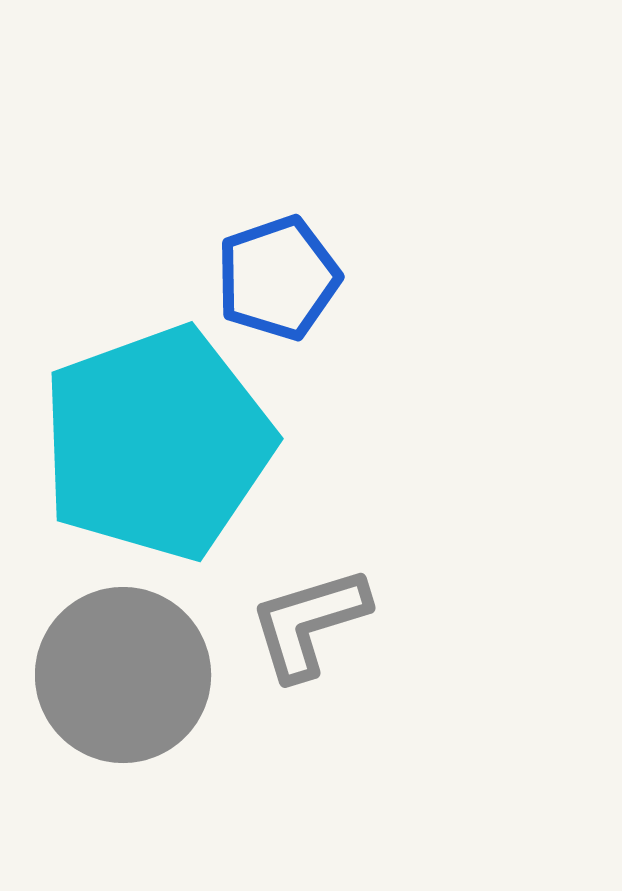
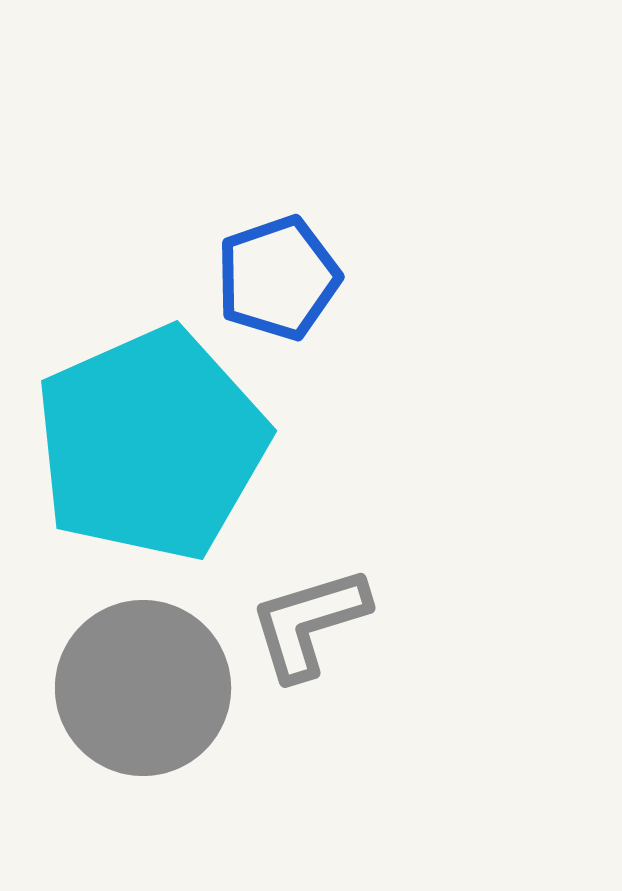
cyan pentagon: moved 6 px left, 1 px down; rotated 4 degrees counterclockwise
gray circle: moved 20 px right, 13 px down
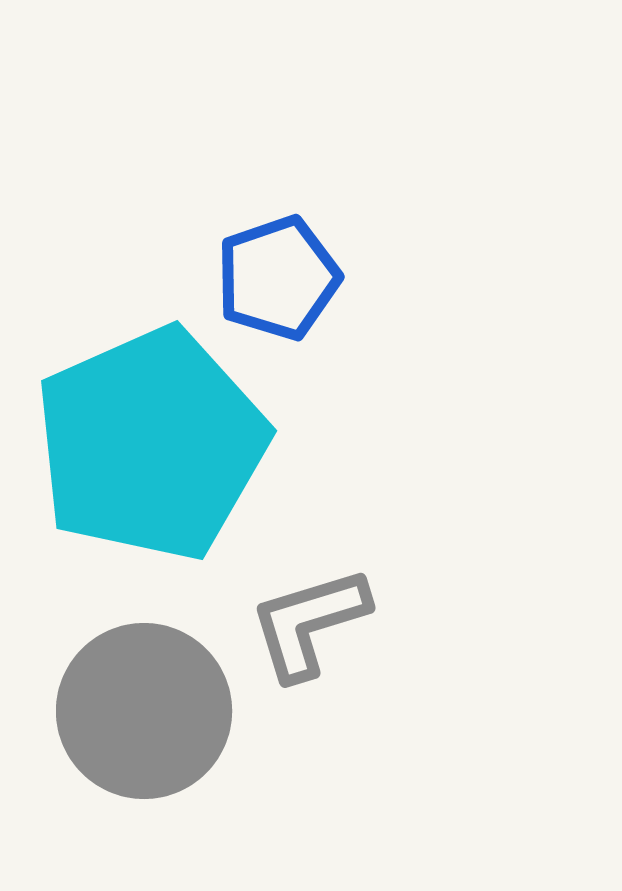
gray circle: moved 1 px right, 23 px down
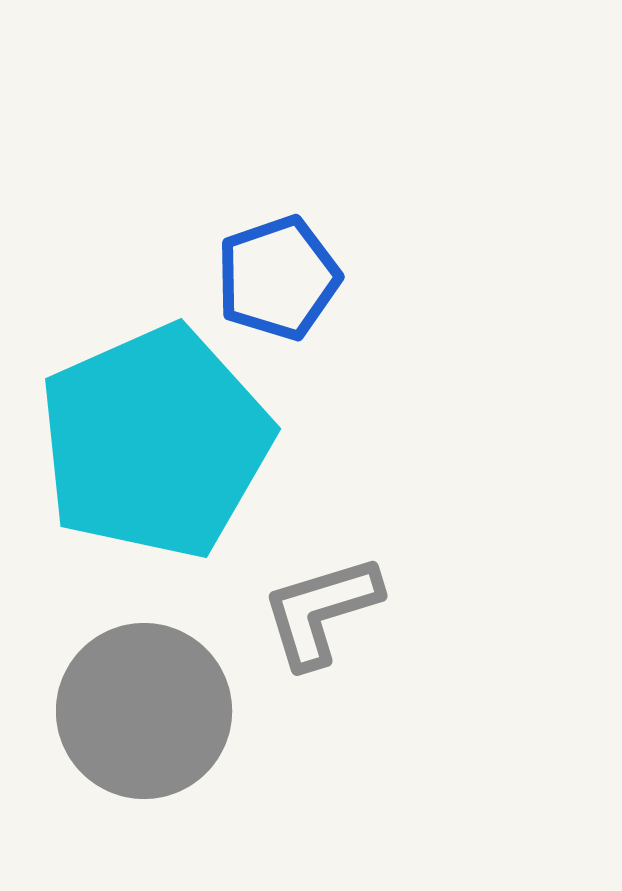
cyan pentagon: moved 4 px right, 2 px up
gray L-shape: moved 12 px right, 12 px up
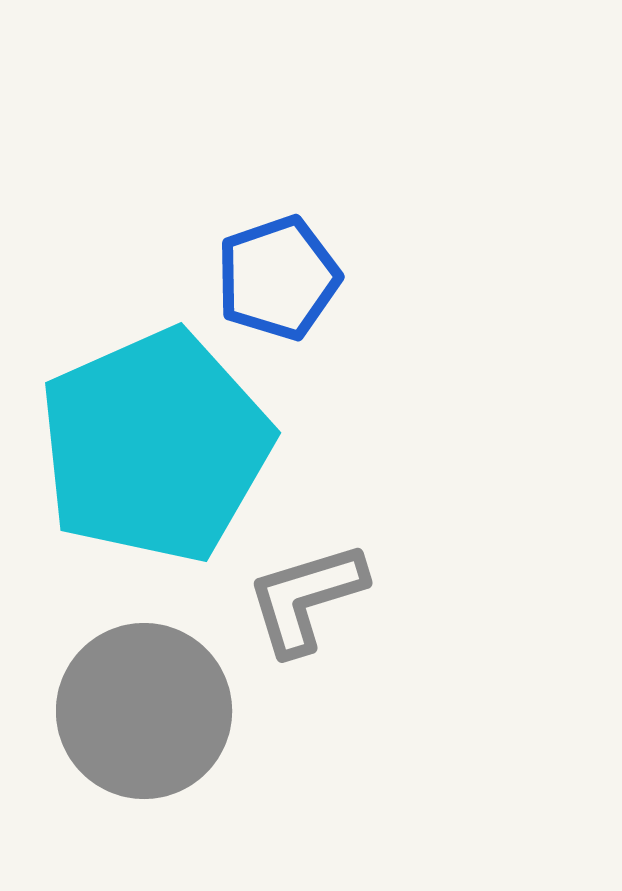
cyan pentagon: moved 4 px down
gray L-shape: moved 15 px left, 13 px up
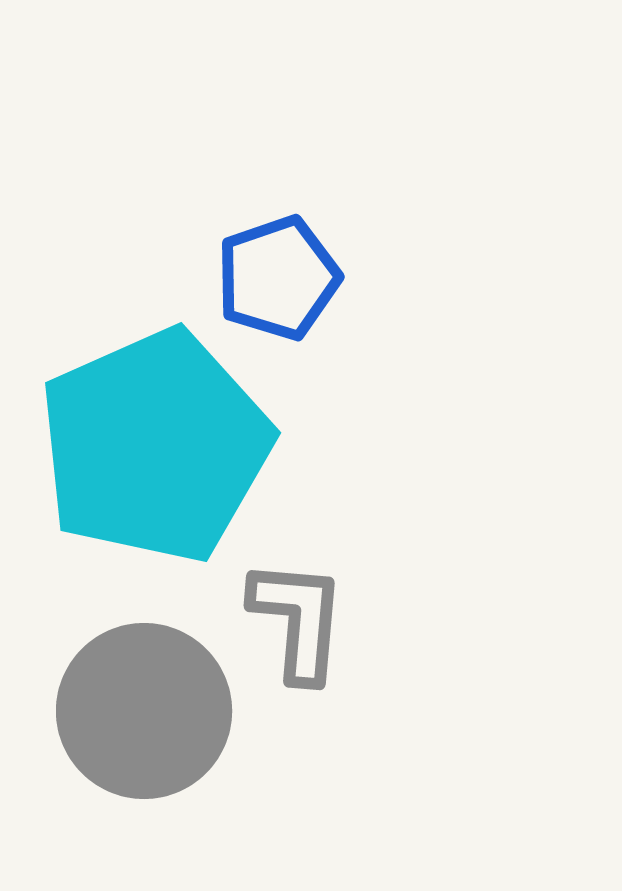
gray L-shape: moved 8 px left, 22 px down; rotated 112 degrees clockwise
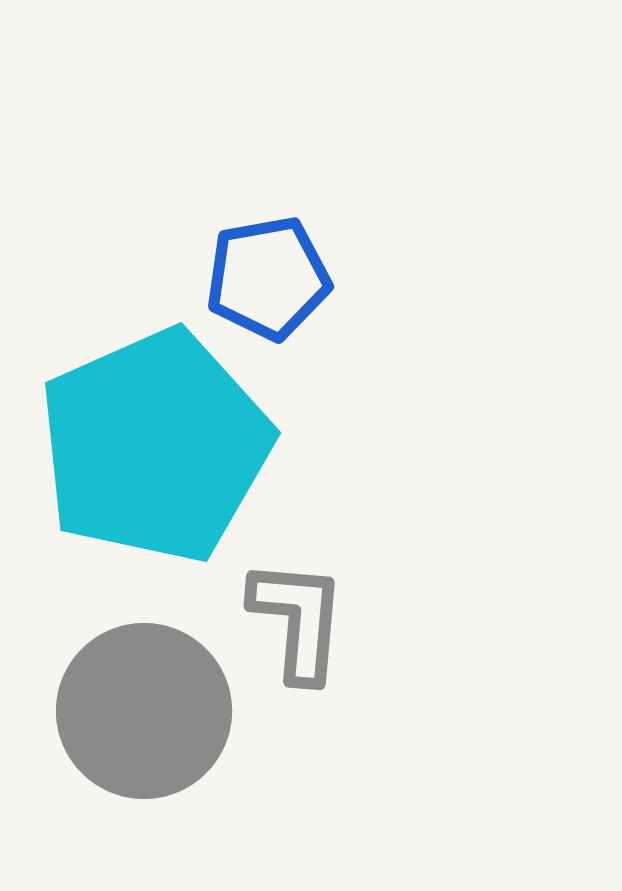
blue pentagon: moved 10 px left; rotated 9 degrees clockwise
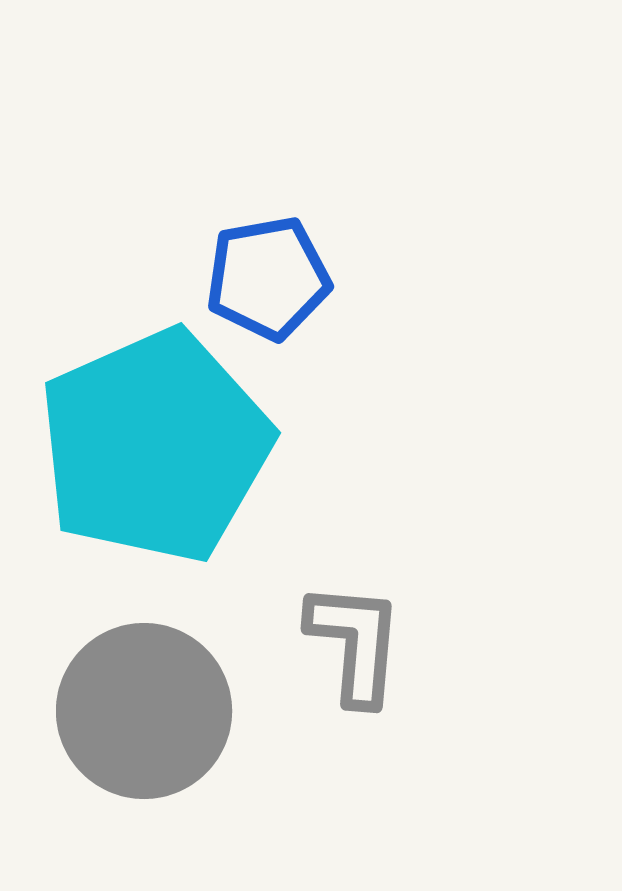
gray L-shape: moved 57 px right, 23 px down
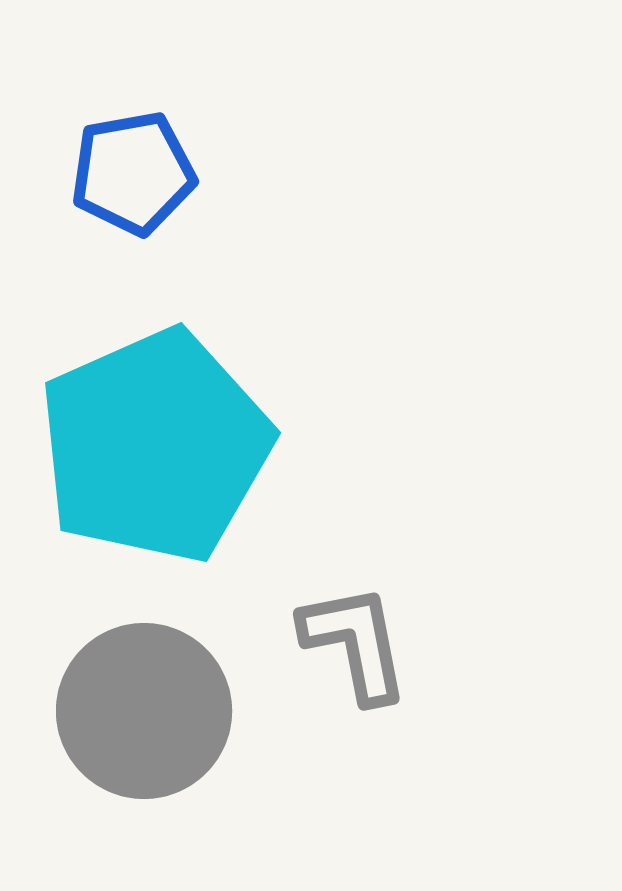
blue pentagon: moved 135 px left, 105 px up
gray L-shape: rotated 16 degrees counterclockwise
